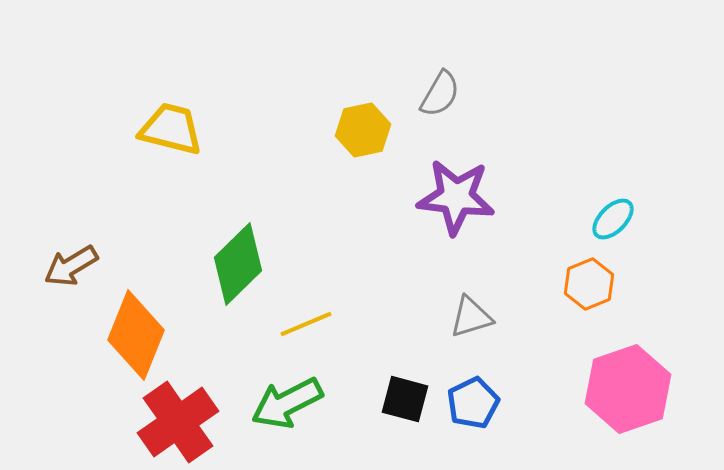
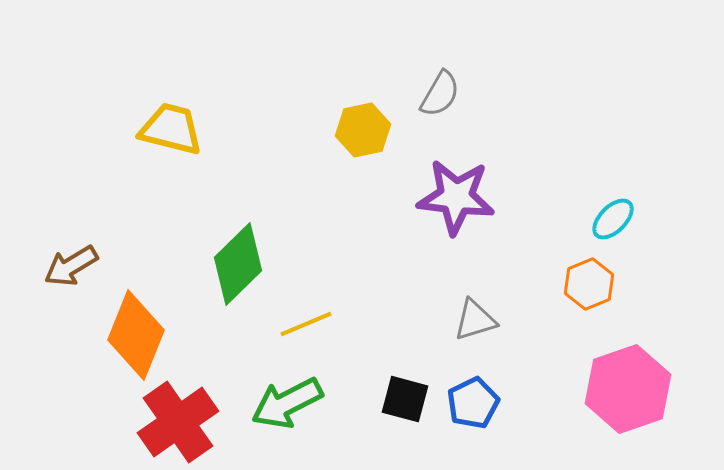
gray triangle: moved 4 px right, 3 px down
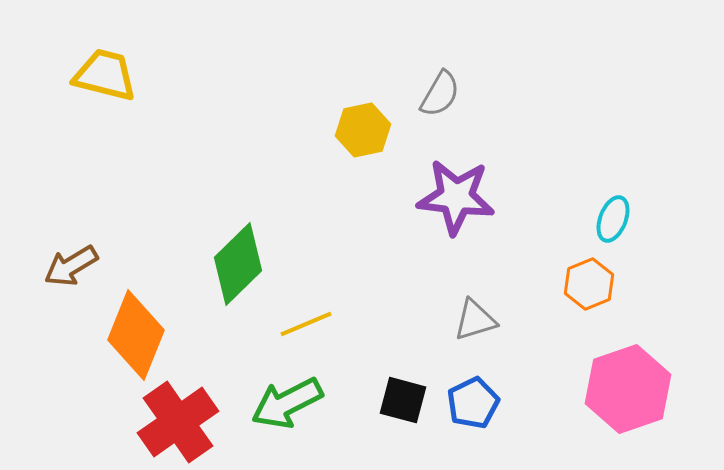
yellow trapezoid: moved 66 px left, 54 px up
cyan ellipse: rotated 24 degrees counterclockwise
black square: moved 2 px left, 1 px down
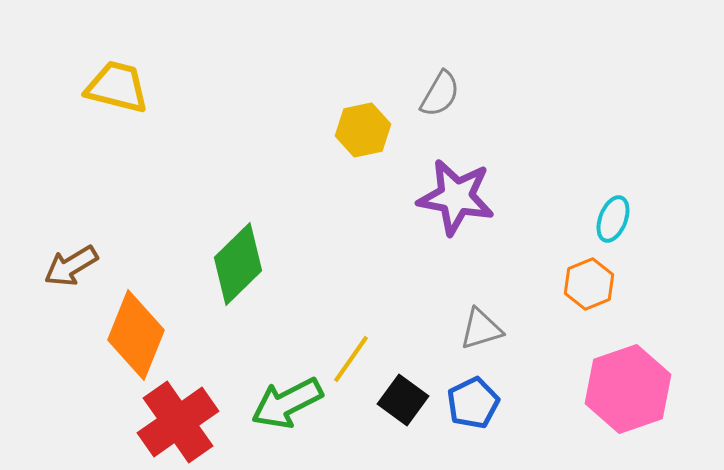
yellow trapezoid: moved 12 px right, 12 px down
purple star: rotated 4 degrees clockwise
gray triangle: moved 6 px right, 9 px down
yellow line: moved 45 px right, 35 px down; rotated 32 degrees counterclockwise
black square: rotated 21 degrees clockwise
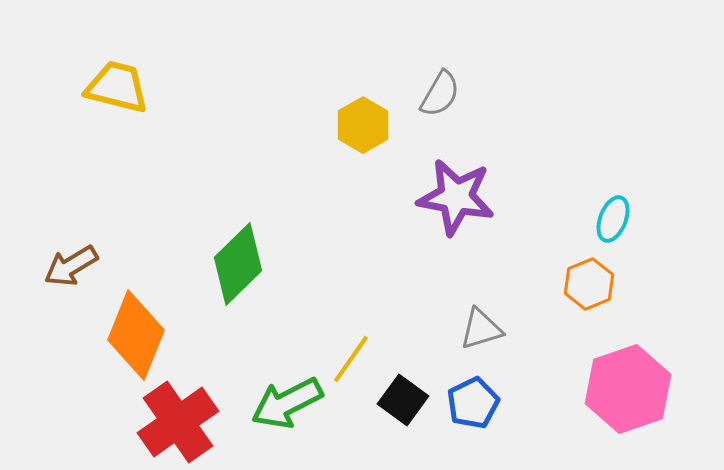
yellow hexagon: moved 5 px up; rotated 18 degrees counterclockwise
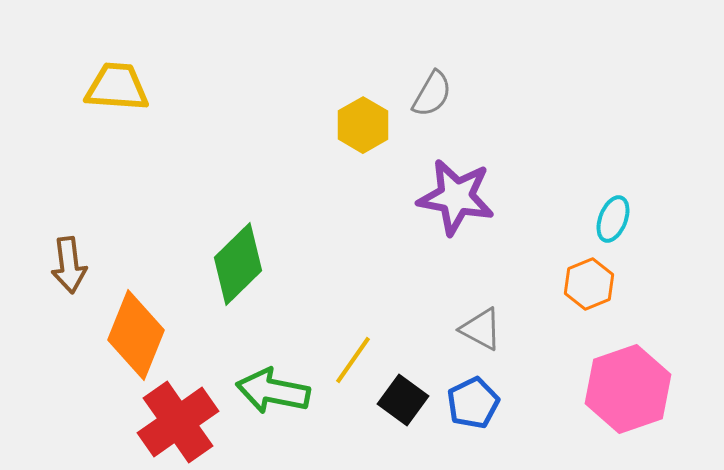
yellow trapezoid: rotated 10 degrees counterclockwise
gray semicircle: moved 8 px left
brown arrow: moved 2 px left, 1 px up; rotated 66 degrees counterclockwise
gray triangle: rotated 45 degrees clockwise
yellow line: moved 2 px right, 1 px down
green arrow: moved 14 px left, 12 px up; rotated 38 degrees clockwise
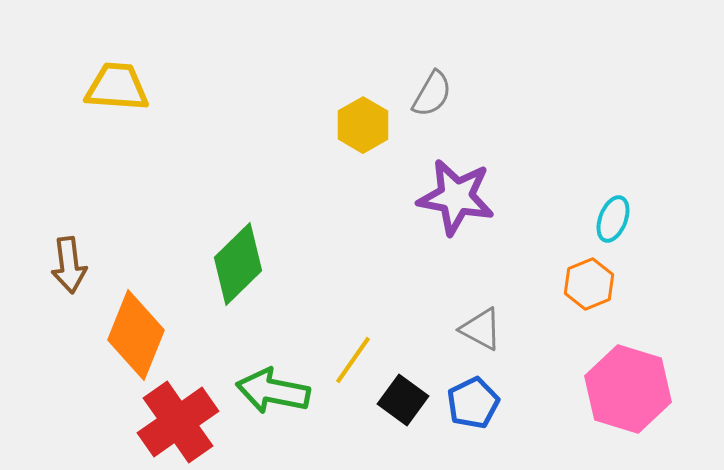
pink hexagon: rotated 24 degrees counterclockwise
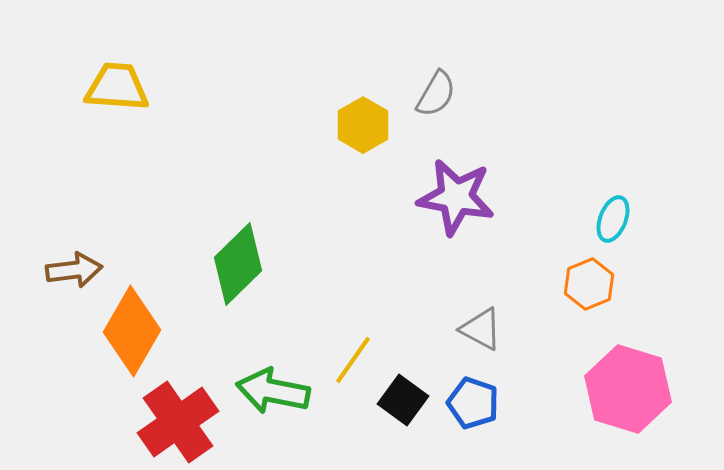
gray semicircle: moved 4 px right
brown arrow: moved 5 px right, 5 px down; rotated 90 degrees counterclockwise
orange diamond: moved 4 px left, 4 px up; rotated 8 degrees clockwise
blue pentagon: rotated 27 degrees counterclockwise
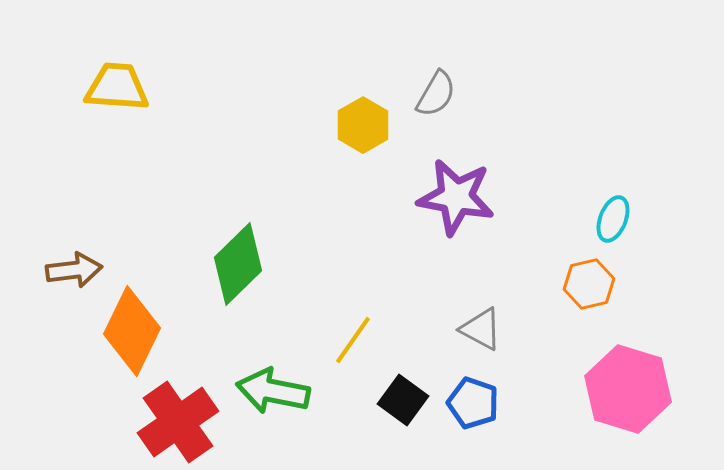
orange hexagon: rotated 9 degrees clockwise
orange diamond: rotated 4 degrees counterclockwise
yellow line: moved 20 px up
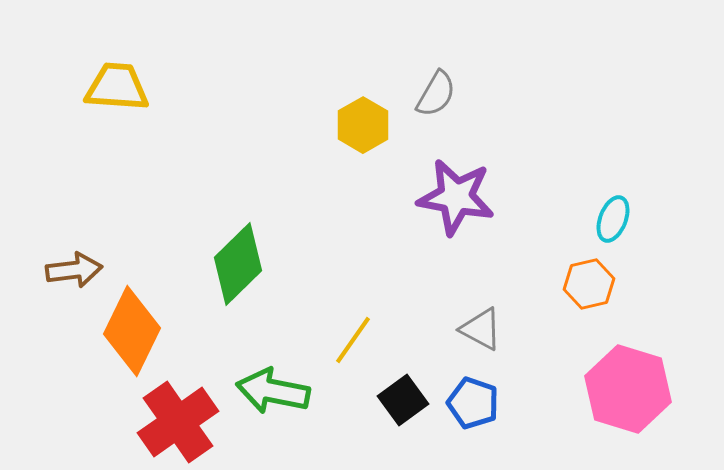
black square: rotated 18 degrees clockwise
